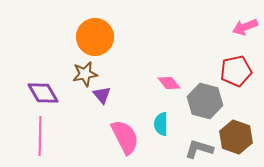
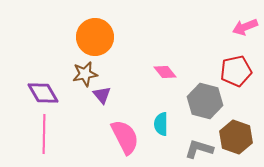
pink diamond: moved 4 px left, 11 px up
pink line: moved 4 px right, 2 px up
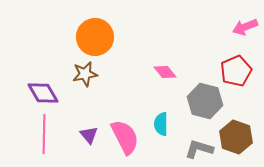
red pentagon: rotated 12 degrees counterclockwise
purple triangle: moved 13 px left, 40 px down
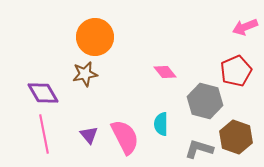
pink line: rotated 12 degrees counterclockwise
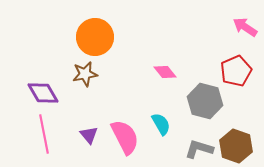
pink arrow: rotated 55 degrees clockwise
cyan semicircle: rotated 150 degrees clockwise
brown hexagon: moved 9 px down
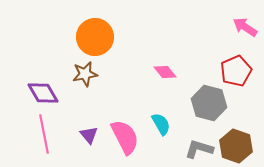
gray hexagon: moved 4 px right, 2 px down
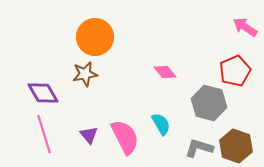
red pentagon: moved 1 px left
pink line: rotated 6 degrees counterclockwise
gray L-shape: moved 1 px up
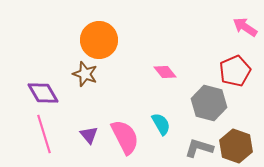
orange circle: moved 4 px right, 3 px down
brown star: rotated 30 degrees clockwise
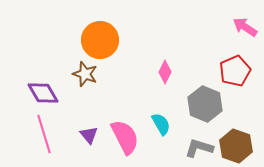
orange circle: moved 1 px right
pink diamond: rotated 65 degrees clockwise
gray hexagon: moved 4 px left, 1 px down; rotated 8 degrees clockwise
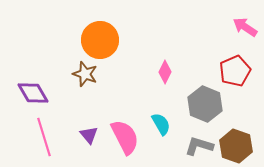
purple diamond: moved 10 px left
pink line: moved 3 px down
gray L-shape: moved 2 px up
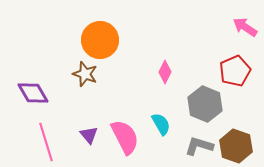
pink line: moved 2 px right, 5 px down
